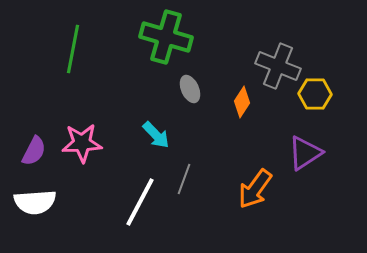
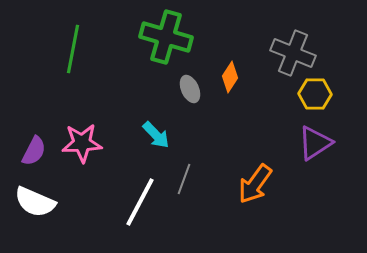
gray cross: moved 15 px right, 13 px up
orange diamond: moved 12 px left, 25 px up
purple triangle: moved 10 px right, 10 px up
orange arrow: moved 5 px up
white semicircle: rotated 27 degrees clockwise
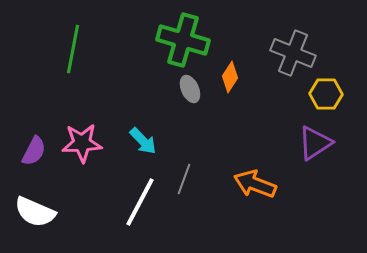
green cross: moved 17 px right, 3 px down
yellow hexagon: moved 11 px right
cyan arrow: moved 13 px left, 6 px down
orange arrow: rotated 75 degrees clockwise
white semicircle: moved 10 px down
